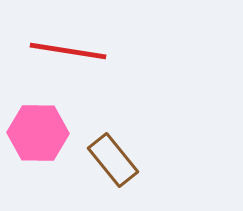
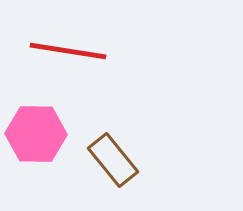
pink hexagon: moved 2 px left, 1 px down
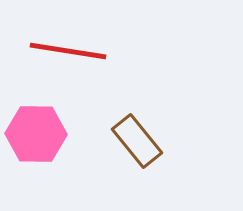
brown rectangle: moved 24 px right, 19 px up
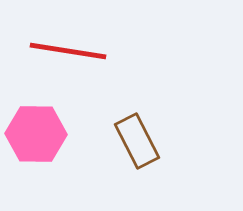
brown rectangle: rotated 12 degrees clockwise
